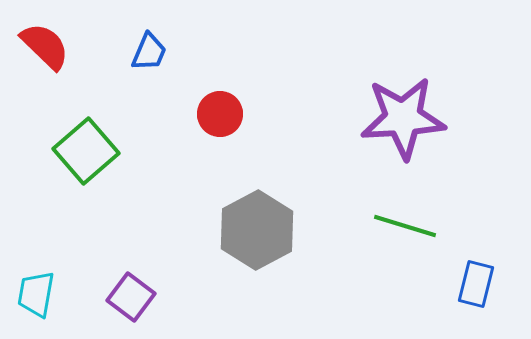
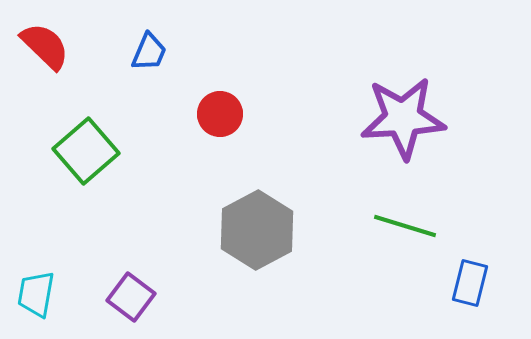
blue rectangle: moved 6 px left, 1 px up
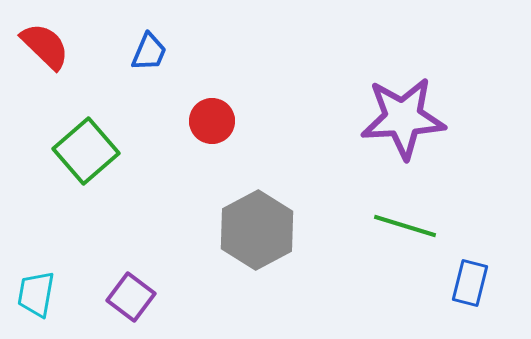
red circle: moved 8 px left, 7 px down
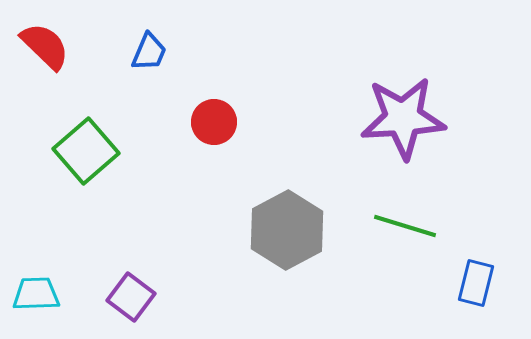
red circle: moved 2 px right, 1 px down
gray hexagon: moved 30 px right
blue rectangle: moved 6 px right
cyan trapezoid: rotated 78 degrees clockwise
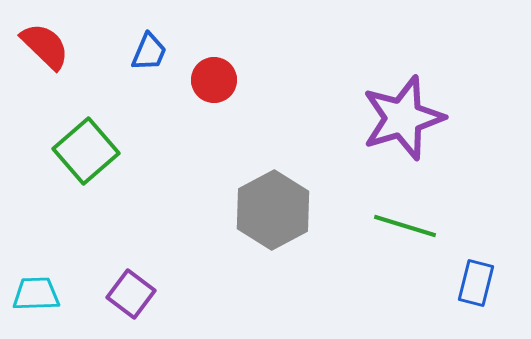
purple star: rotated 14 degrees counterclockwise
red circle: moved 42 px up
gray hexagon: moved 14 px left, 20 px up
purple square: moved 3 px up
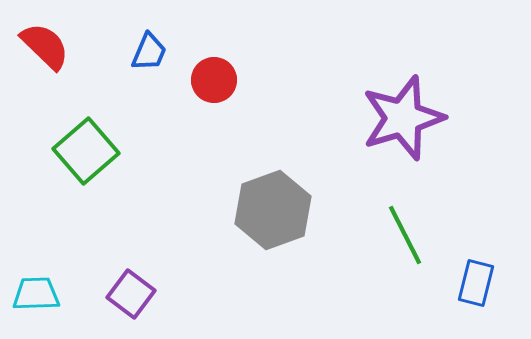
gray hexagon: rotated 8 degrees clockwise
green line: moved 9 px down; rotated 46 degrees clockwise
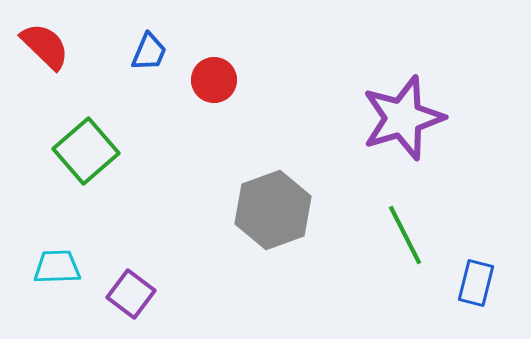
cyan trapezoid: moved 21 px right, 27 px up
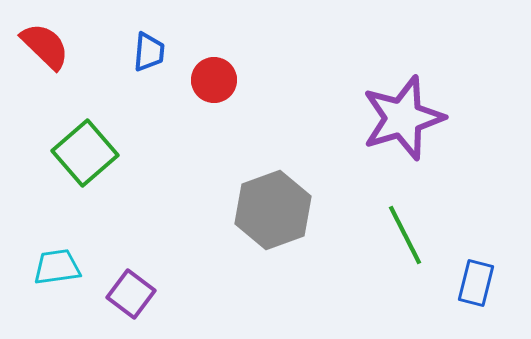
blue trapezoid: rotated 18 degrees counterclockwise
green square: moved 1 px left, 2 px down
cyan trapezoid: rotated 6 degrees counterclockwise
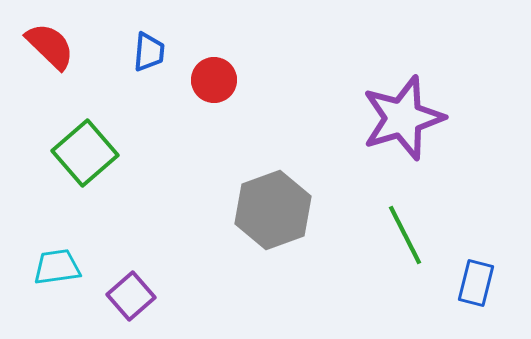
red semicircle: moved 5 px right
purple square: moved 2 px down; rotated 12 degrees clockwise
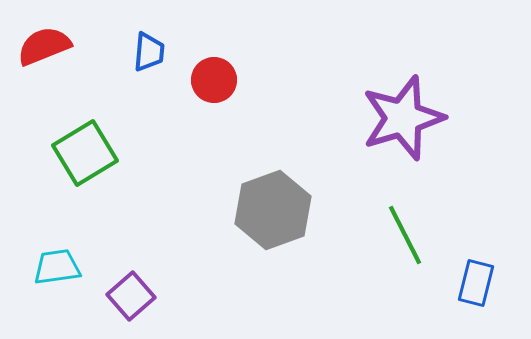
red semicircle: moved 6 px left; rotated 66 degrees counterclockwise
green square: rotated 10 degrees clockwise
